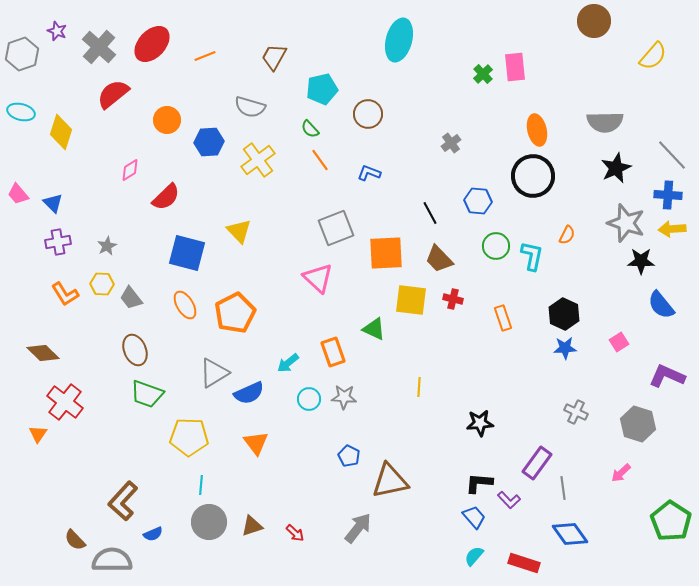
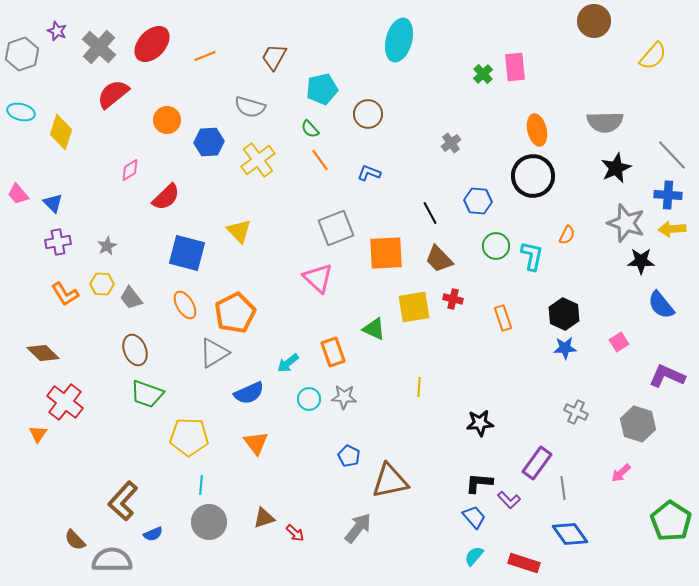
yellow square at (411, 300): moved 3 px right, 7 px down; rotated 16 degrees counterclockwise
gray triangle at (214, 373): moved 20 px up
brown triangle at (252, 526): moved 12 px right, 8 px up
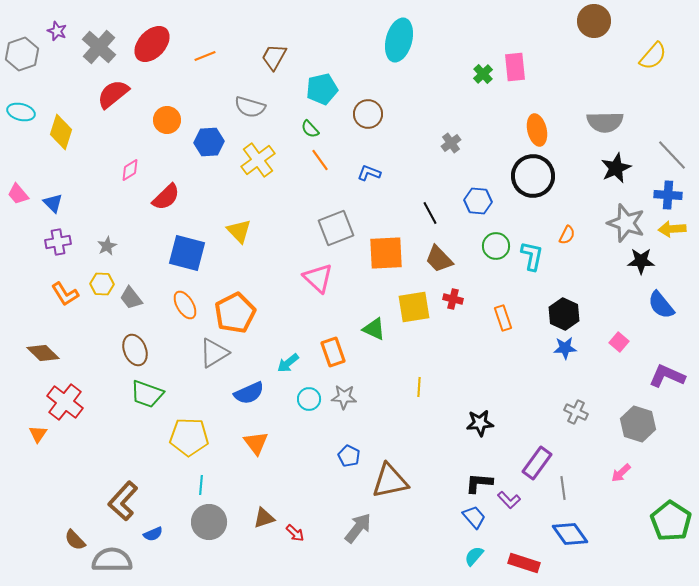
pink square at (619, 342): rotated 18 degrees counterclockwise
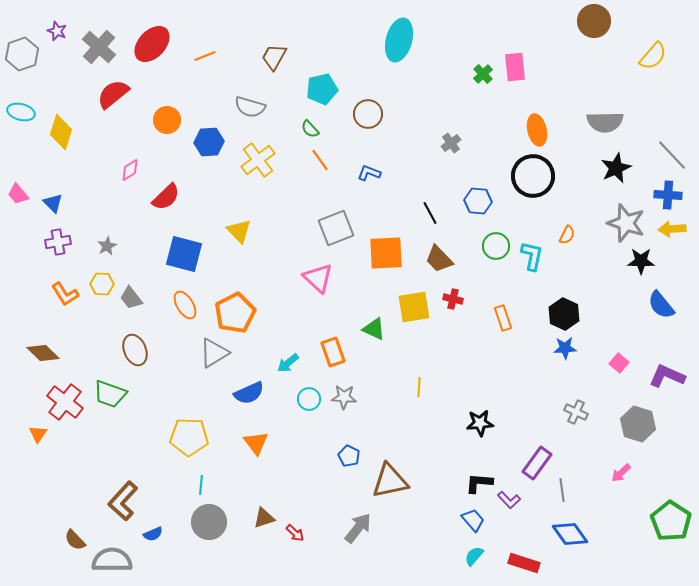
blue square at (187, 253): moved 3 px left, 1 px down
pink square at (619, 342): moved 21 px down
green trapezoid at (147, 394): moved 37 px left
gray line at (563, 488): moved 1 px left, 2 px down
blue trapezoid at (474, 517): moved 1 px left, 3 px down
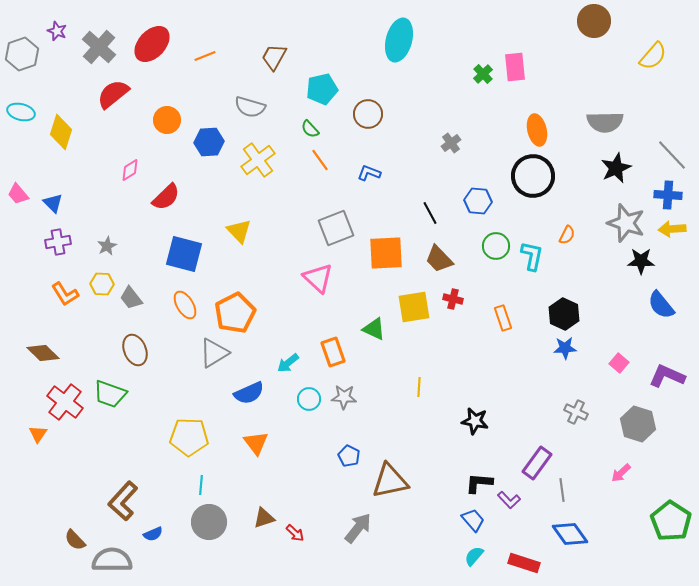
black star at (480, 423): moved 5 px left, 2 px up; rotated 16 degrees clockwise
